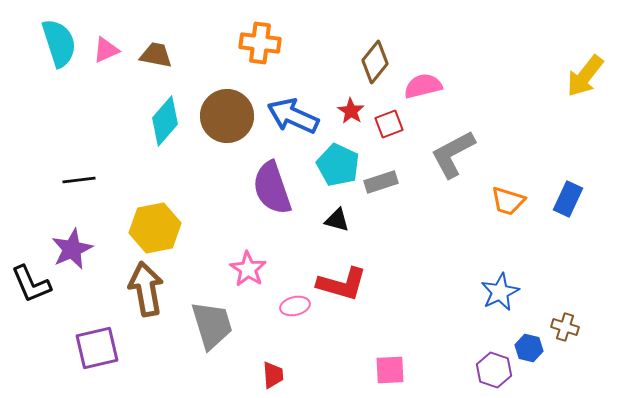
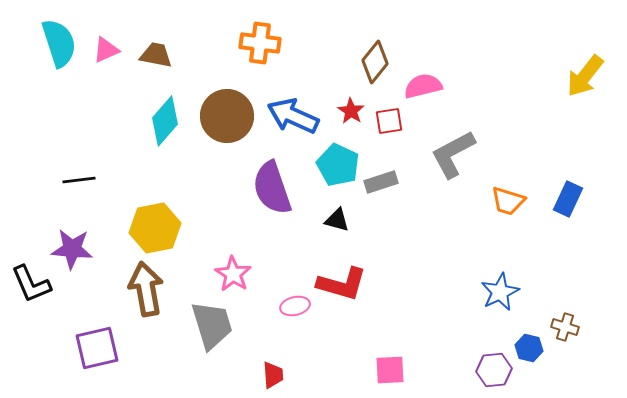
red square: moved 3 px up; rotated 12 degrees clockwise
purple star: rotated 30 degrees clockwise
pink star: moved 15 px left, 5 px down
purple hexagon: rotated 24 degrees counterclockwise
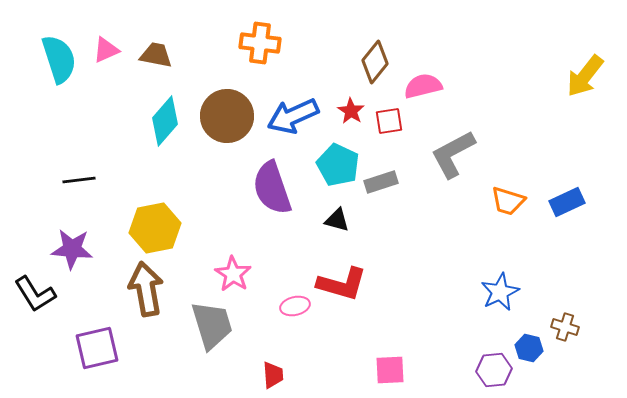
cyan semicircle: moved 16 px down
blue arrow: rotated 48 degrees counterclockwise
blue rectangle: moved 1 px left, 3 px down; rotated 40 degrees clockwise
black L-shape: moved 4 px right, 10 px down; rotated 9 degrees counterclockwise
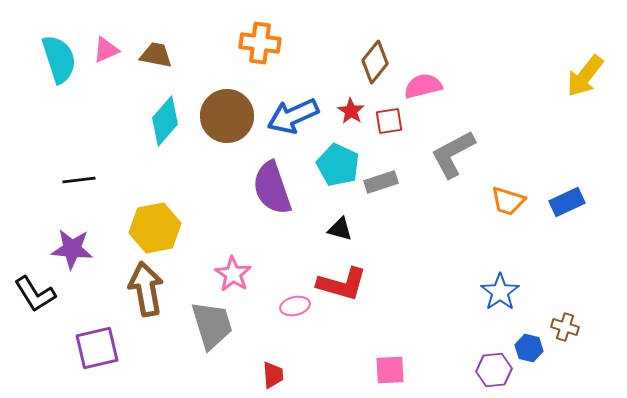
black triangle: moved 3 px right, 9 px down
blue star: rotated 9 degrees counterclockwise
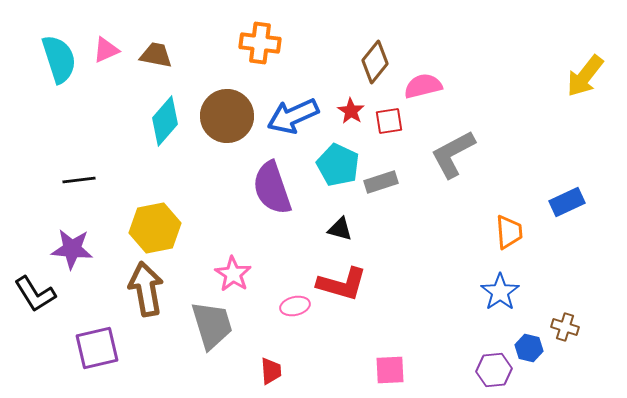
orange trapezoid: moved 1 px right, 31 px down; rotated 111 degrees counterclockwise
red trapezoid: moved 2 px left, 4 px up
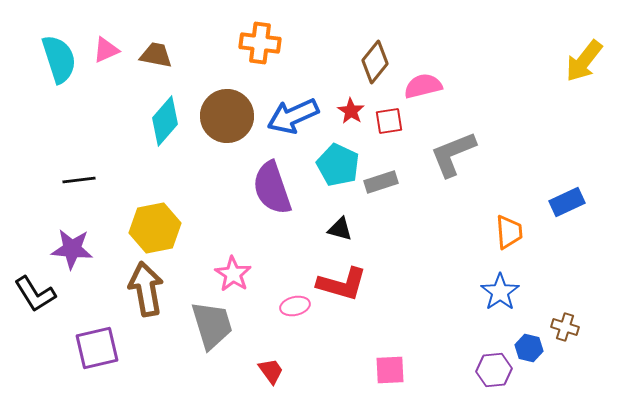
yellow arrow: moved 1 px left, 15 px up
gray L-shape: rotated 6 degrees clockwise
red trapezoid: rotated 32 degrees counterclockwise
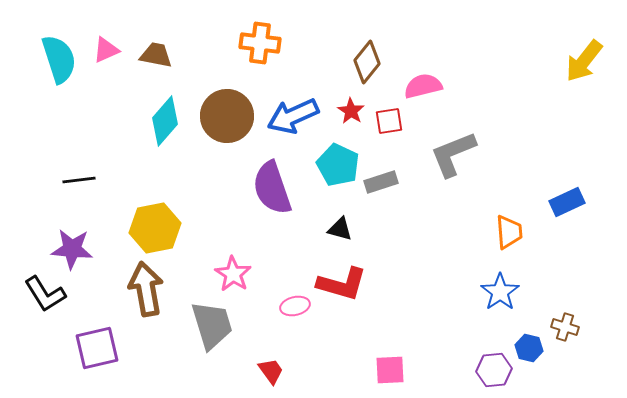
brown diamond: moved 8 px left
black L-shape: moved 10 px right
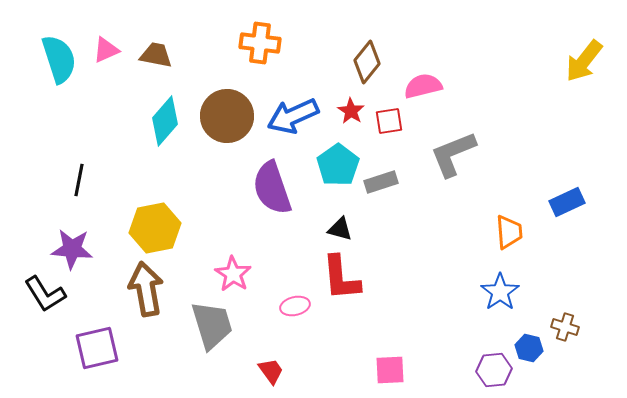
cyan pentagon: rotated 12 degrees clockwise
black line: rotated 72 degrees counterclockwise
red L-shape: moved 1 px left, 6 px up; rotated 69 degrees clockwise
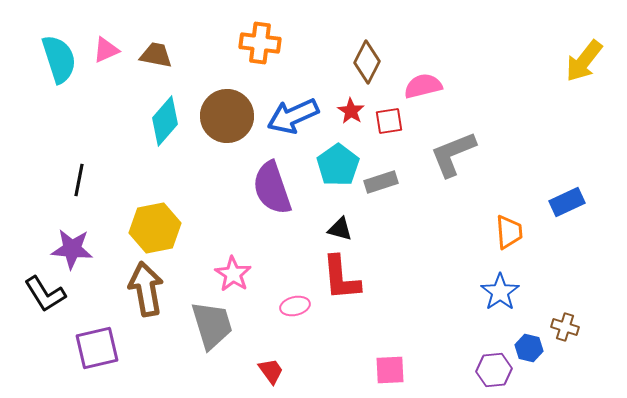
brown diamond: rotated 12 degrees counterclockwise
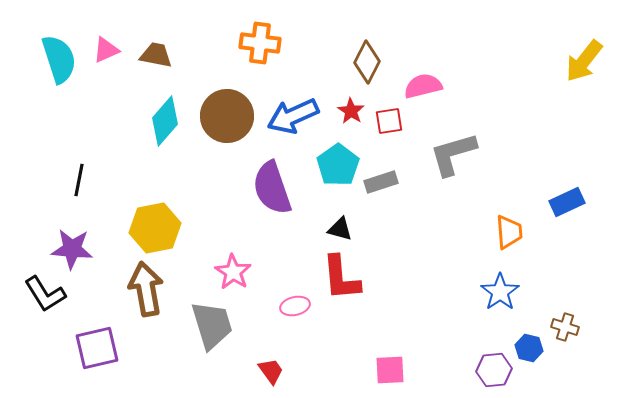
gray L-shape: rotated 6 degrees clockwise
pink star: moved 2 px up
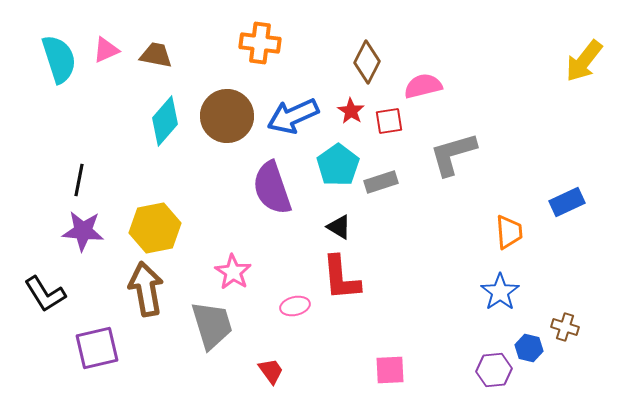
black triangle: moved 1 px left, 2 px up; rotated 16 degrees clockwise
purple star: moved 11 px right, 18 px up
